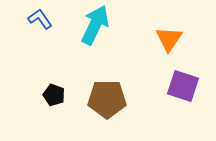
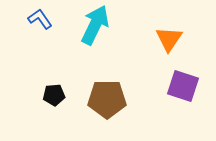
black pentagon: rotated 25 degrees counterclockwise
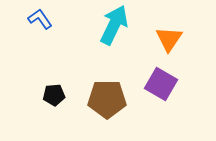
cyan arrow: moved 19 px right
purple square: moved 22 px left, 2 px up; rotated 12 degrees clockwise
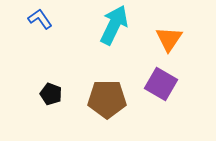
black pentagon: moved 3 px left, 1 px up; rotated 25 degrees clockwise
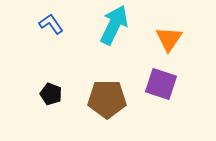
blue L-shape: moved 11 px right, 5 px down
purple square: rotated 12 degrees counterclockwise
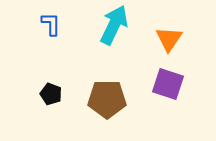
blue L-shape: rotated 35 degrees clockwise
purple square: moved 7 px right
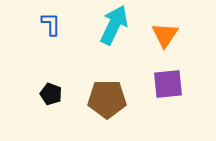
orange triangle: moved 4 px left, 4 px up
purple square: rotated 24 degrees counterclockwise
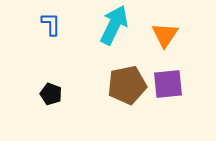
brown pentagon: moved 20 px right, 14 px up; rotated 12 degrees counterclockwise
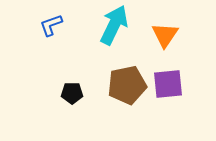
blue L-shape: moved 1 px down; rotated 110 degrees counterclockwise
black pentagon: moved 21 px right, 1 px up; rotated 20 degrees counterclockwise
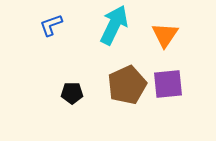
brown pentagon: rotated 12 degrees counterclockwise
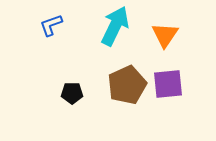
cyan arrow: moved 1 px right, 1 px down
